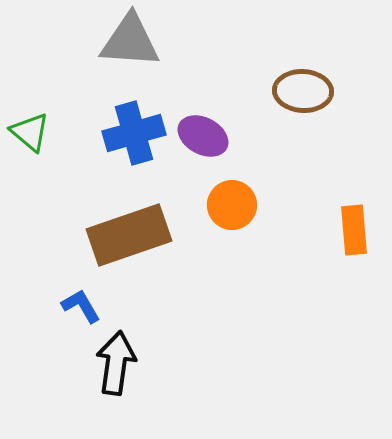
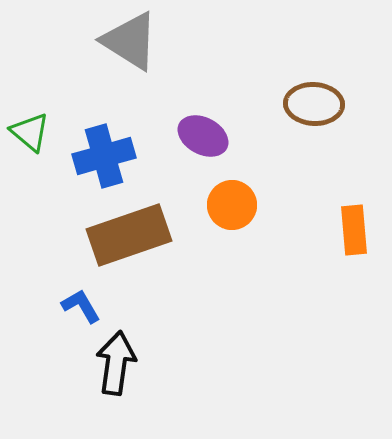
gray triangle: rotated 28 degrees clockwise
brown ellipse: moved 11 px right, 13 px down
blue cross: moved 30 px left, 23 px down
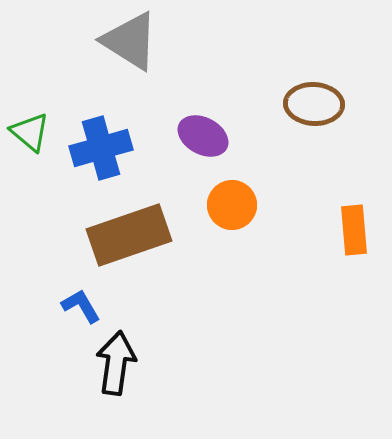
blue cross: moved 3 px left, 8 px up
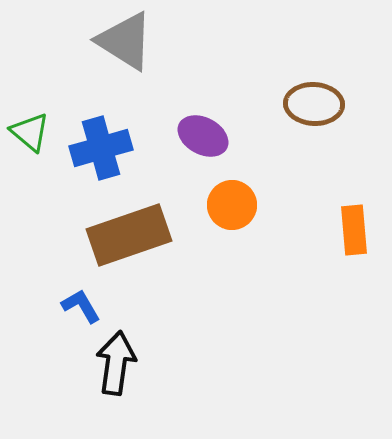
gray triangle: moved 5 px left
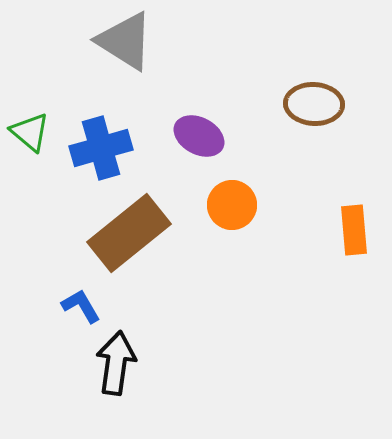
purple ellipse: moved 4 px left
brown rectangle: moved 2 px up; rotated 20 degrees counterclockwise
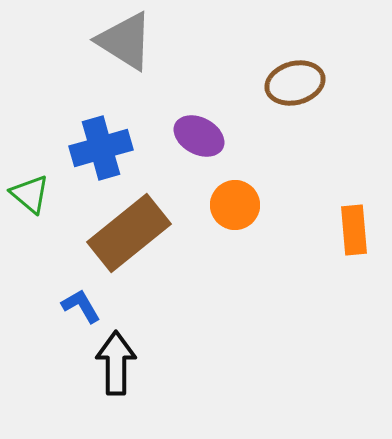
brown ellipse: moved 19 px left, 21 px up; rotated 18 degrees counterclockwise
green triangle: moved 62 px down
orange circle: moved 3 px right
black arrow: rotated 8 degrees counterclockwise
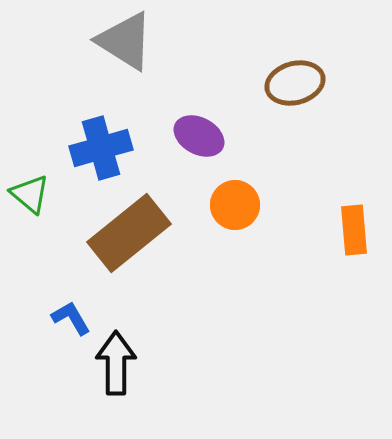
blue L-shape: moved 10 px left, 12 px down
